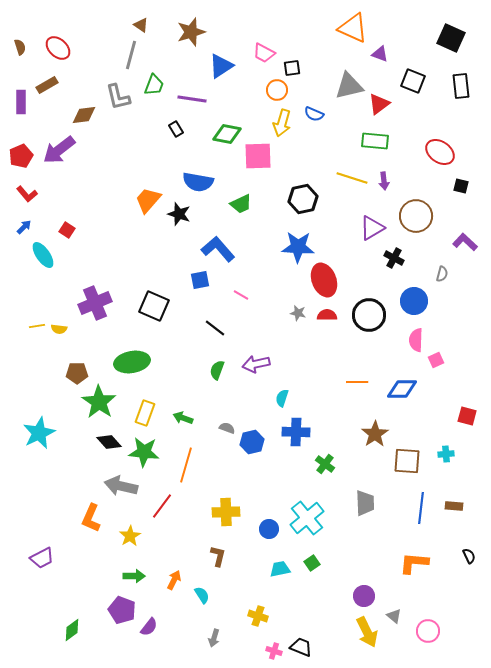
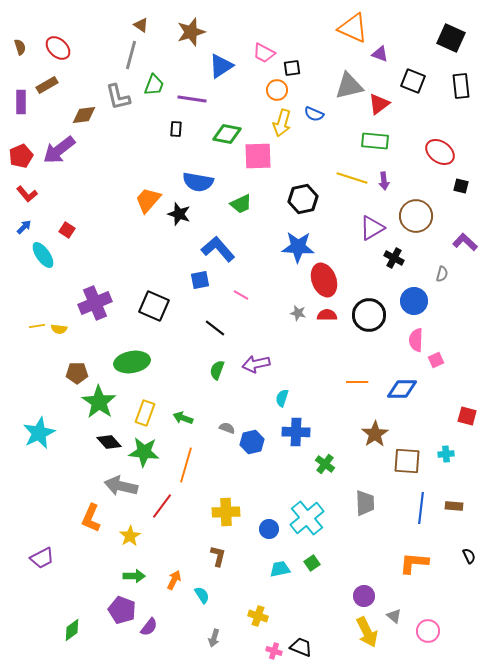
black rectangle at (176, 129): rotated 35 degrees clockwise
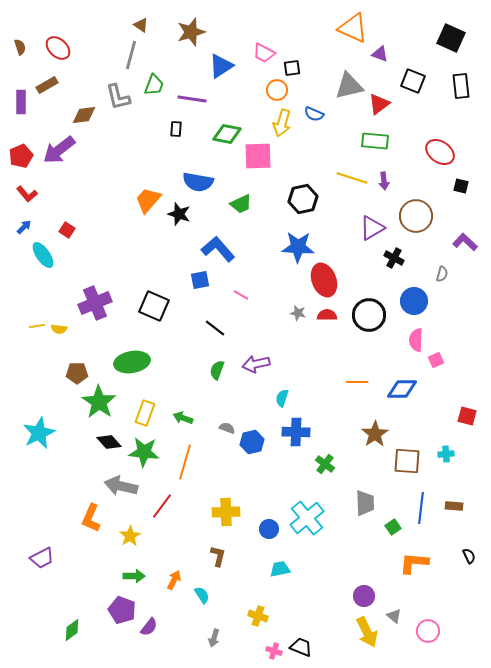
orange line at (186, 465): moved 1 px left, 3 px up
green square at (312, 563): moved 81 px right, 36 px up
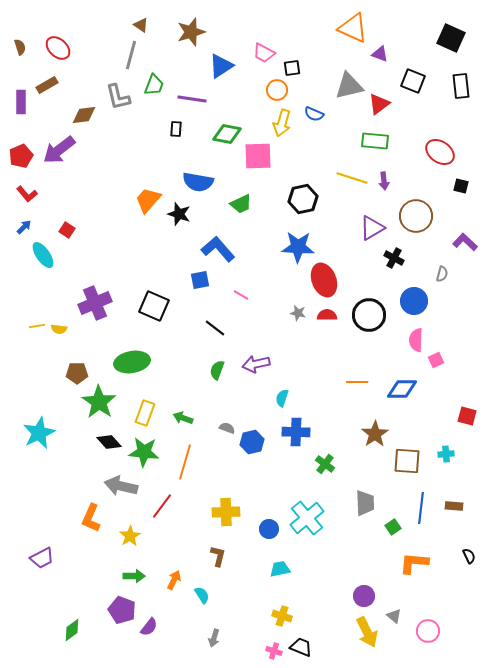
yellow cross at (258, 616): moved 24 px right
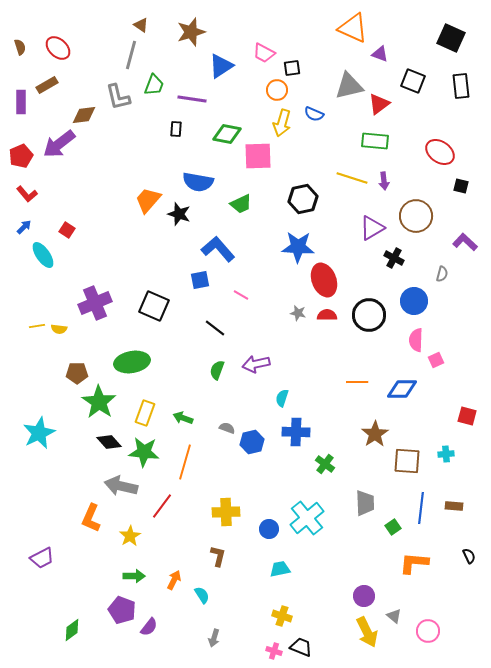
purple arrow at (59, 150): moved 6 px up
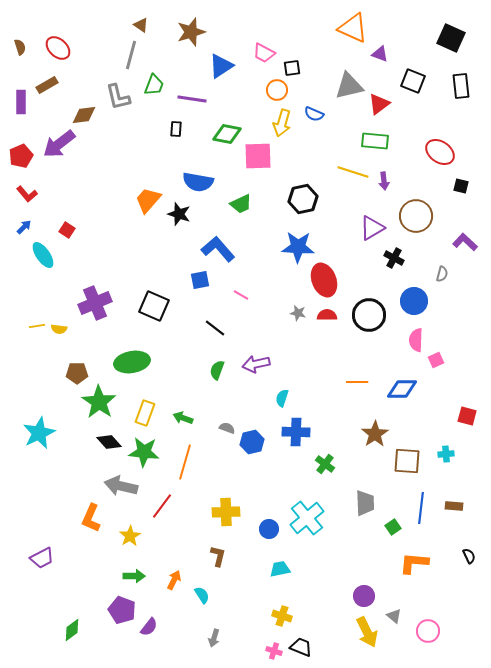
yellow line at (352, 178): moved 1 px right, 6 px up
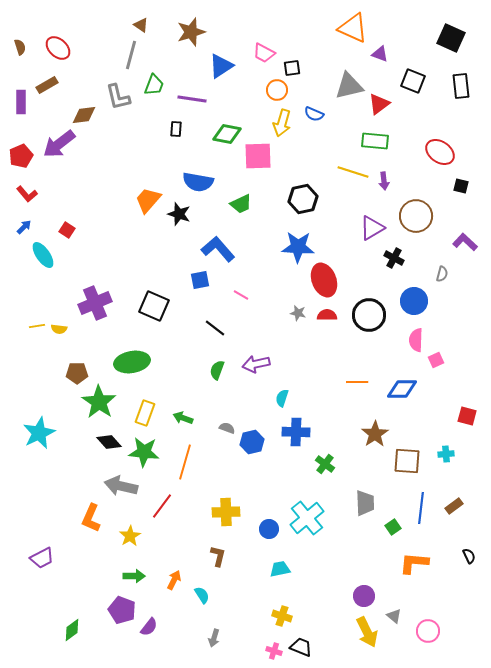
brown rectangle at (454, 506): rotated 42 degrees counterclockwise
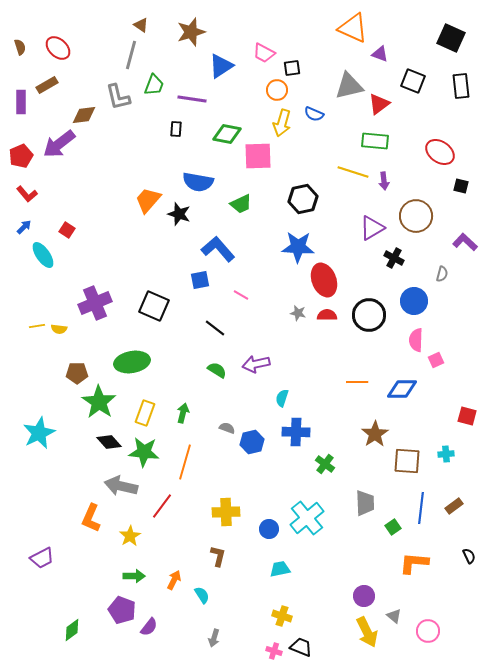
green semicircle at (217, 370): rotated 102 degrees clockwise
green arrow at (183, 418): moved 5 px up; rotated 84 degrees clockwise
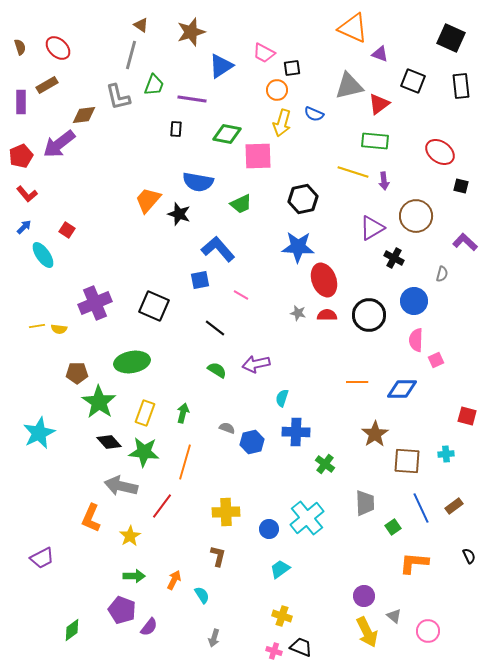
blue line at (421, 508): rotated 32 degrees counterclockwise
cyan trapezoid at (280, 569): rotated 25 degrees counterclockwise
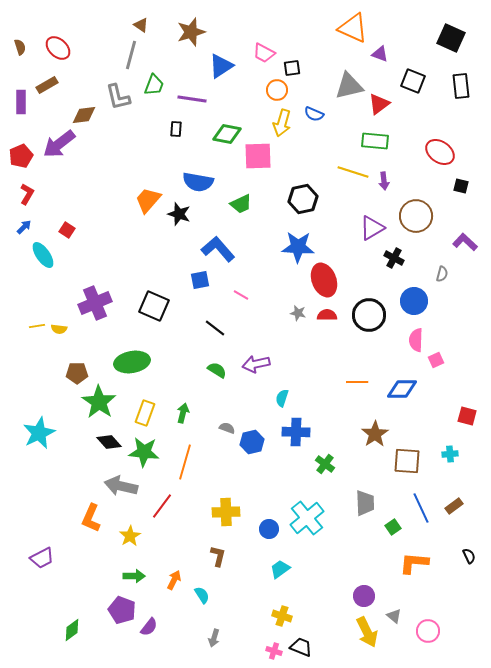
red L-shape at (27, 194): rotated 110 degrees counterclockwise
cyan cross at (446, 454): moved 4 px right
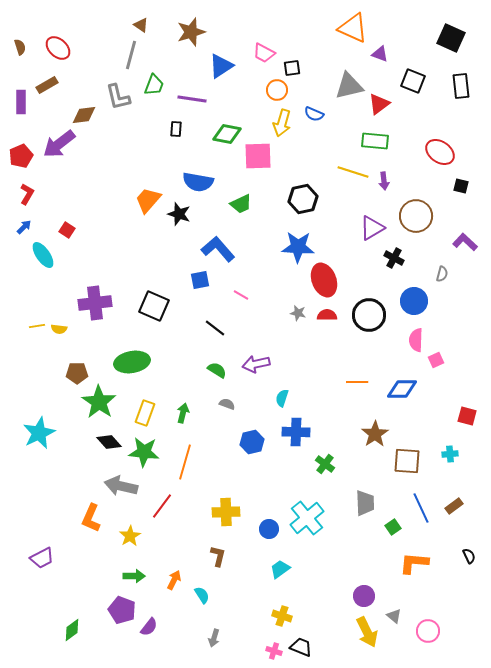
purple cross at (95, 303): rotated 16 degrees clockwise
gray semicircle at (227, 428): moved 24 px up
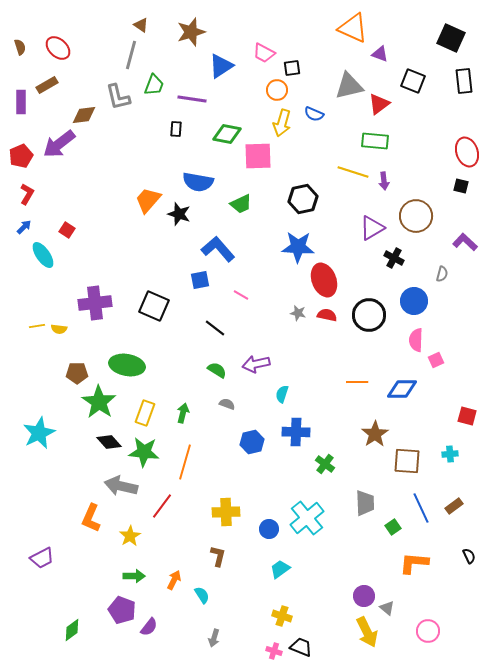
black rectangle at (461, 86): moved 3 px right, 5 px up
red ellipse at (440, 152): moved 27 px right; rotated 36 degrees clockwise
red semicircle at (327, 315): rotated 12 degrees clockwise
green ellipse at (132, 362): moved 5 px left, 3 px down; rotated 20 degrees clockwise
cyan semicircle at (282, 398): moved 4 px up
gray triangle at (394, 616): moved 7 px left, 8 px up
